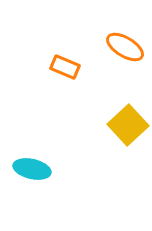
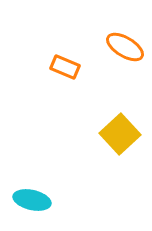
yellow square: moved 8 px left, 9 px down
cyan ellipse: moved 31 px down
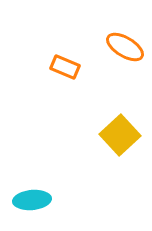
yellow square: moved 1 px down
cyan ellipse: rotated 18 degrees counterclockwise
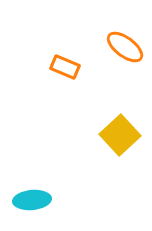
orange ellipse: rotated 6 degrees clockwise
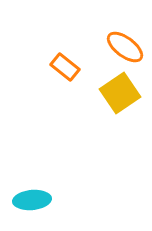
orange rectangle: rotated 16 degrees clockwise
yellow square: moved 42 px up; rotated 9 degrees clockwise
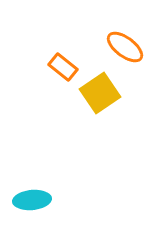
orange rectangle: moved 2 px left
yellow square: moved 20 px left
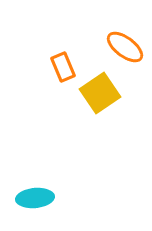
orange rectangle: rotated 28 degrees clockwise
cyan ellipse: moved 3 px right, 2 px up
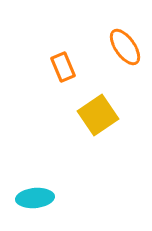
orange ellipse: rotated 18 degrees clockwise
yellow square: moved 2 px left, 22 px down
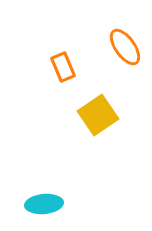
cyan ellipse: moved 9 px right, 6 px down
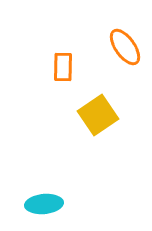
orange rectangle: rotated 24 degrees clockwise
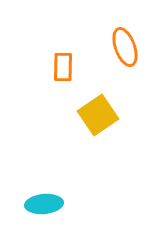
orange ellipse: rotated 15 degrees clockwise
